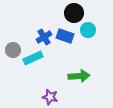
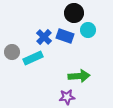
blue cross: rotated 14 degrees counterclockwise
gray circle: moved 1 px left, 2 px down
purple star: moved 17 px right; rotated 21 degrees counterclockwise
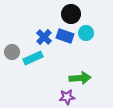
black circle: moved 3 px left, 1 px down
cyan circle: moved 2 px left, 3 px down
green arrow: moved 1 px right, 2 px down
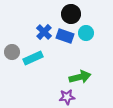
blue cross: moved 5 px up
green arrow: moved 1 px up; rotated 10 degrees counterclockwise
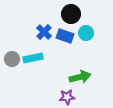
gray circle: moved 7 px down
cyan rectangle: rotated 12 degrees clockwise
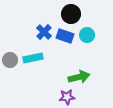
cyan circle: moved 1 px right, 2 px down
gray circle: moved 2 px left, 1 px down
green arrow: moved 1 px left
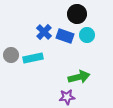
black circle: moved 6 px right
gray circle: moved 1 px right, 5 px up
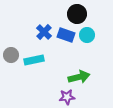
blue rectangle: moved 1 px right, 1 px up
cyan rectangle: moved 1 px right, 2 px down
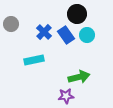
blue rectangle: rotated 36 degrees clockwise
gray circle: moved 31 px up
purple star: moved 1 px left, 1 px up
